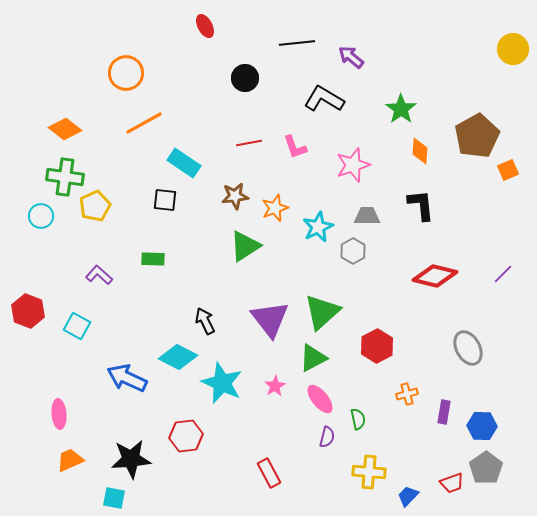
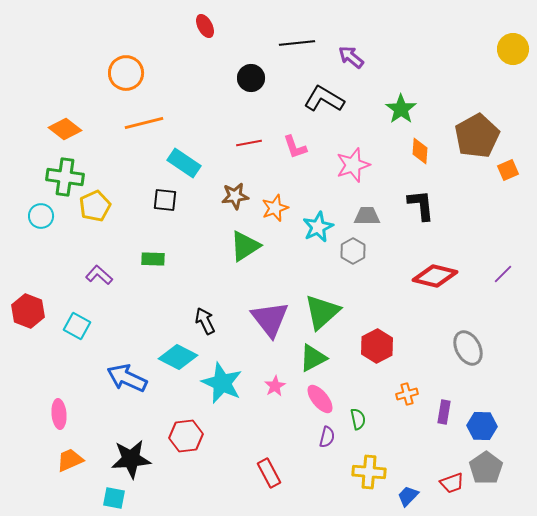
black circle at (245, 78): moved 6 px right
orange line at (144, 123): rotated 15 degrees clockwise
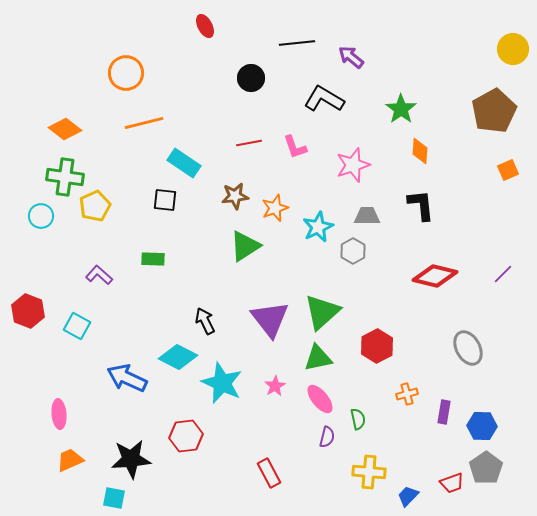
brown pentagon at (477, 136): moved 17 px right, 25 px up
green triangle at (313, 358): moved 5 px right; rotated 16 degrees clockwise
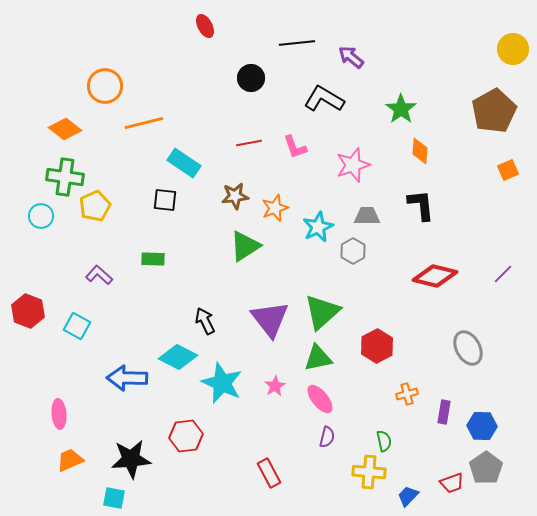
orange circle at (126, 73): moved 21 px left, 13 px down
blue arrow at (127, 378): rotated 24 degrees counterclockwise
green semicircle at (358, 419): moved 26 px right, 22 px down
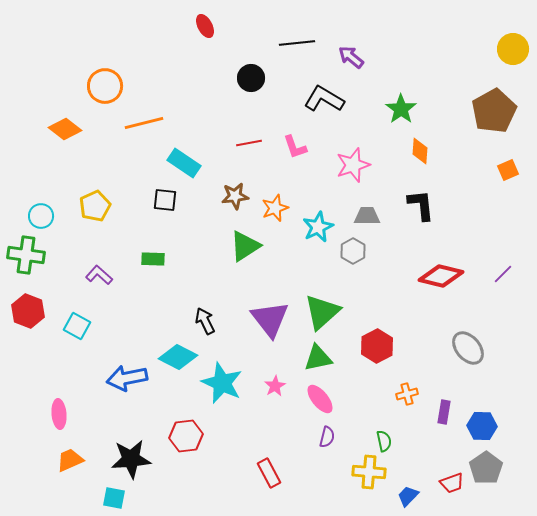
green cross at (65, 177): moved 39 px left, 78 px down
red diamond at (435, 276): moved 6 px right
gray ellipse at (468, 348): rotated 12 degrees counterclockwise
blue arrow at (127, 378): rotated 12 degrees counterclockwise
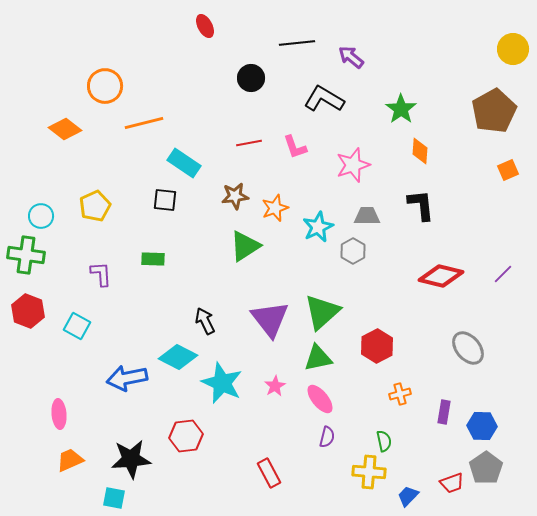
purple L-shape at (99, 275): moved 2 px right, 1 px up; rotated 44 degrees clockwise
orange cross at (407, 394): moved 7 px left
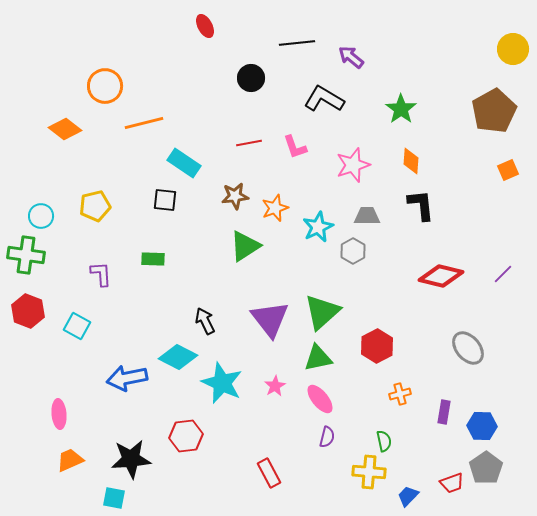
orange diamond at (420, 151): moved 9 px left, 10 px down
yellow pentagon at (95, 206): rotated 12 degrees clockwise
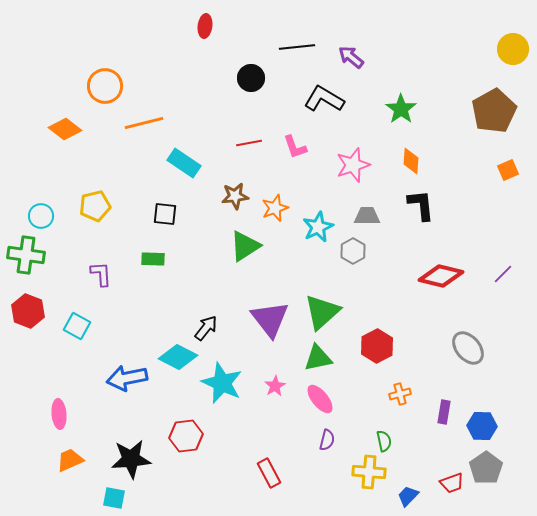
red ellipse at (205, 26): rotated 35 degrees clockwise
black line at (297, 43): moved 4 px down
black square at (165, 200): moved 14 px down
black arrow at (205, 321): moved 1 px right, 7 px down; rotated 64 degrees clockwise
purple semicircle at (327, 437): moved 3 px down
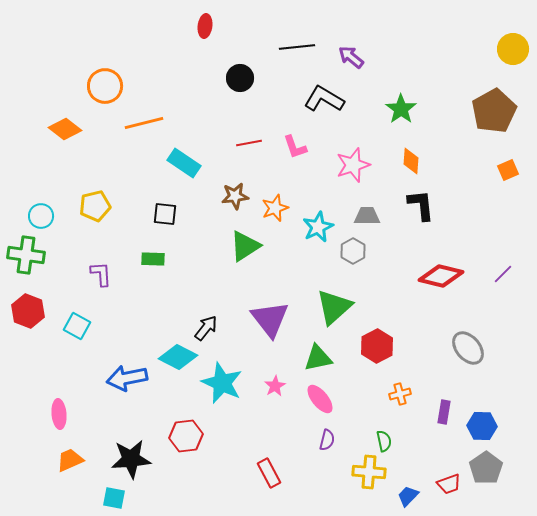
black circle at (251, 78): moved 11 px left
green triangle at (322, 312): moved 12 px right, 5 px up
red trapezoid at (452, 483): moved 3 px left, 1 px down
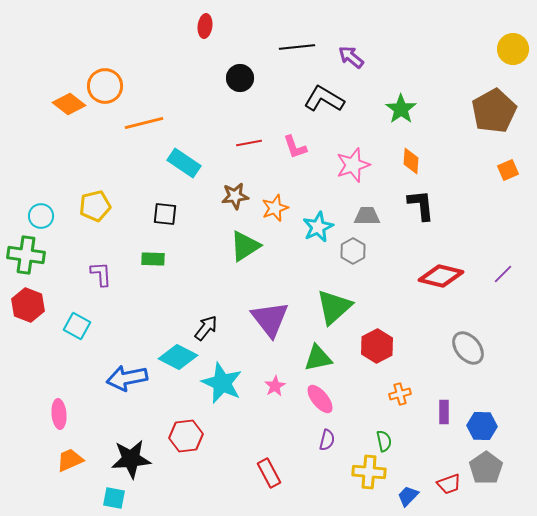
orange diamond at (65, 129): moved 4 px right, 25 px up
red hexagon at (28, 311): moved 6 px up
purple rectangle at (444, 412): rotated 10 degrees counterclockwise
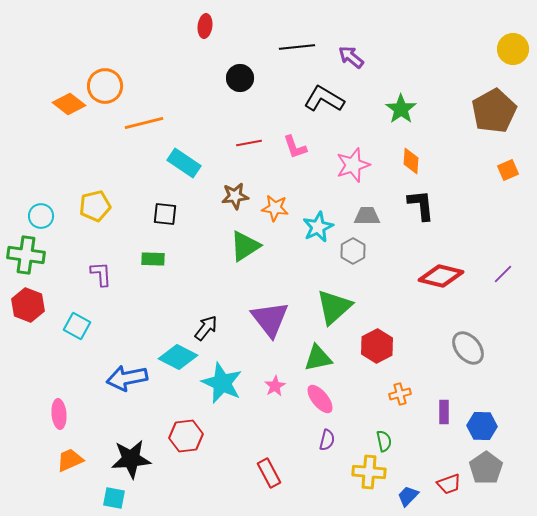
orange star at (275, 208): rotated 28 degrees clockwise
